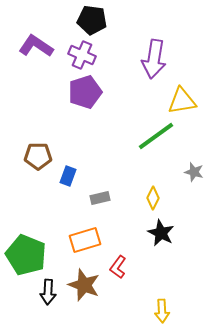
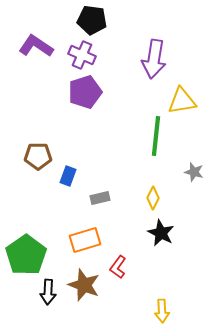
green line: rotated 48 degrees counterclockwise
green pentagon: rotated 15 degrees clockwise
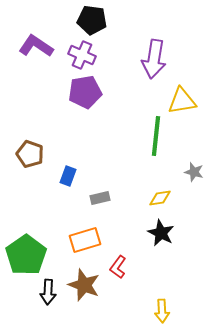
purple pentagon: rotated 8 degrees clockwise
brown pentagon: moved 8 px left, 2 px up; rotated 20 degrees clockwise
yellow diamond: moved 7 px right; rotated 55 degrees clockwise
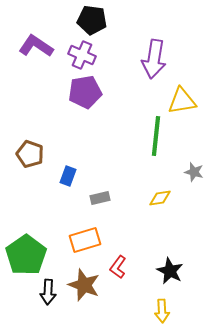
black star: moved 9 px right, 38 px down
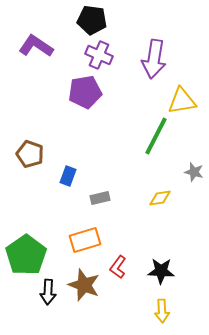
purple cross: moved 17 px right
green line: rotated 21 degrees clockwise
black star: moved 9 px left; rotated 24 degrees counterclockwise
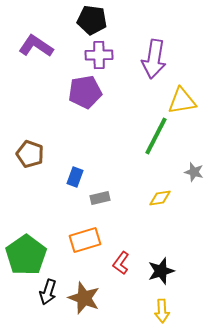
purple cross: rotated 24 degrees counterclockwise
blue rectangle: moved 7 px right, 1 px down
red L-shape: moved 3 px right, 4 px up
black star: rotated 20 degrees counterclockwise
brown star: moved 13 px down
black arrow: rotated 15 degrees clockwise
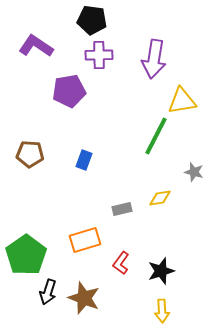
purple pentagon: moved 16 px left, 1 px up
brown pentagon: rotated 16 degrees counterclockwise
blue rectangle: moved 9 px right, 17 px up
gray rectangle: moved 22 px right, 11 px down
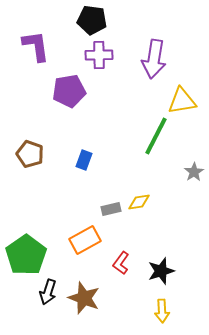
purple L-shape: rotated 48 degrees clockwise
brown pentagon: rotated 16 degrees clockwise
gray star: rotated 24 degrees clockwise
yellow diamond: moved 21 px left, 4 px down
gray rectangle: moved 11 px left
orange rectangle: rotated 12 degrees counterclockwise
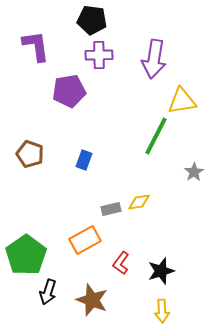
brown star: moved 8 px right, 2 px down
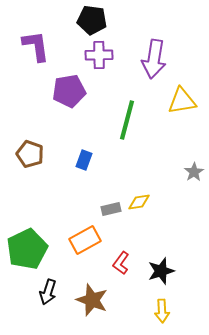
green line: moved 29 px left, 16 px up; rotated 12 degrees counterclockwise
green pentagon: moved 1 px right, 6 px up; rotated 9 degrees clockwise
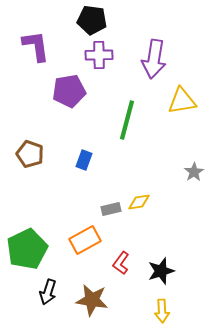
brown star: rotated 12 degrees counterclockwise
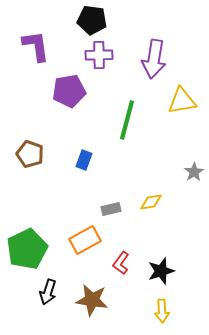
yellow diamond: moved 12 px right
